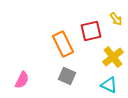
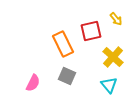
yellow cross: rotated 10 degrees counterclockwise
pink semicircle: moved 11 px right, 3 px down
cyan triangle: rotated 24 degrees clockwise
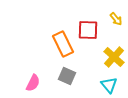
red square: moved 3 px left, 1 px up; rotated 15 degrees clockwise
yellow cross: moved 1 px right
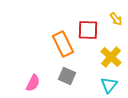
yellow cross: moved 3 px left
cyan triangle: rotated 18 degrees clockwise
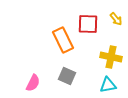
red square: moved 6 px up
orange rectangle: moved 4 px up
yellow cross: rotated 30 degrees counterclockwise
cyan triangle: moved 1 px left; rotated 42 degrees clockwise
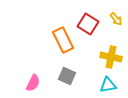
red square: rotated 30 degrees clockwise
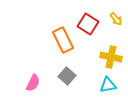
gray square: rotated 18 degrees clockwise
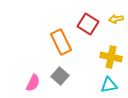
yellow arrow: rotated 120 degrees clockwise
orange rectangle: moved 2 px left, 2 px down
gray square: moved 7 px left
cyan triangle: moved 1 px right
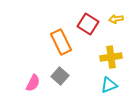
yellow cross: rotated 20 degrees counterclockwise
cyan triangle: rotated 12 degrees counterclockwise
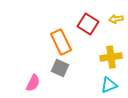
gray square: moved 8 px up; rotated 18 degrees counterclockwise
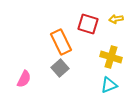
red square: rotated 15 degrees counterclockwise
yellow cross: rotated 25 degrees clockwise
gray square: rotated 24 degrees clockwise
pink semicircle: moved 9 px left, 4 px up
